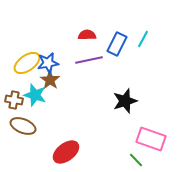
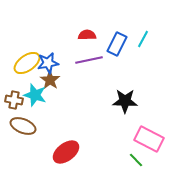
black star: rotated 20 degrees clockwise
pink rectangle: moved 2 px left; rotated 8 degrees clockwise
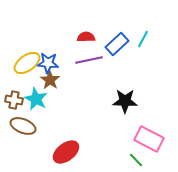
red semicircle: moved 1 px left, 2 px down
blue rectangle: rotated 20 degrees clockwise
blue star: rotated 15 degrees clockwise
cyan star: moved 1 px right, 4 px down; rotated 10 degrees clockwise
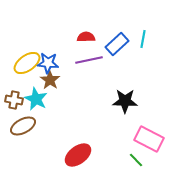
cyan line: rotated 18 degrees counterclockwise
brown ellipse: rotated 50 degrees counterclockwise
red ellipse: moved 12 px right, 3 px down
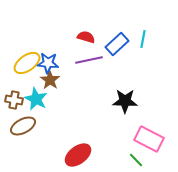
red semicircle: rotated 18 degrees clockwise
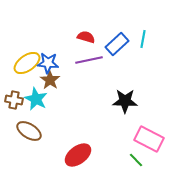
brown ellipse: moved 6 px right, 5 px down; rotated 60 degrees clockwise
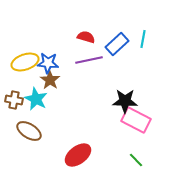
yellow ellipse: moved 2 px left, 1 px up; rotated 16 degrees clockwise
pink rectangle: moved 13 px left, 19 px up
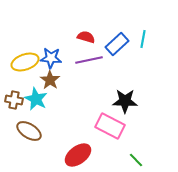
blue star: moved 3 px right, 5 px up
pink rectangle: moved 26 px left, 6 px down
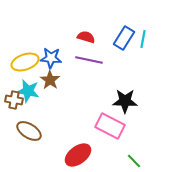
blue rectangle: moved 7 px right, 6 px up; rotated 15 degrees counterclockwise
purple line: rotated 24 degrees clockwise
cyan star: moved 8 px left, 8 px up; rotated 15 degrees counterclockwise
green line: moved 2 px left, 1 px down
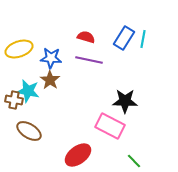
yellow ellipse: moved 6 px left, 13 px up
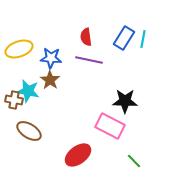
red semicircle: rotated 114 degrees counterclockwise
